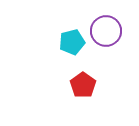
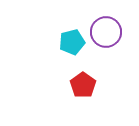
purple circle: moved 1 px down
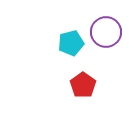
cyan pentagon: moved 1 px left, 1 px down
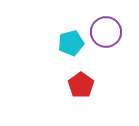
red pentagon: moved 2 px left
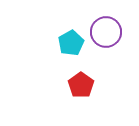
cyan pentagon: rotated 15 degrees counterclockwise
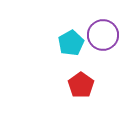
purple circle: moved 3 px left, 3 px down
